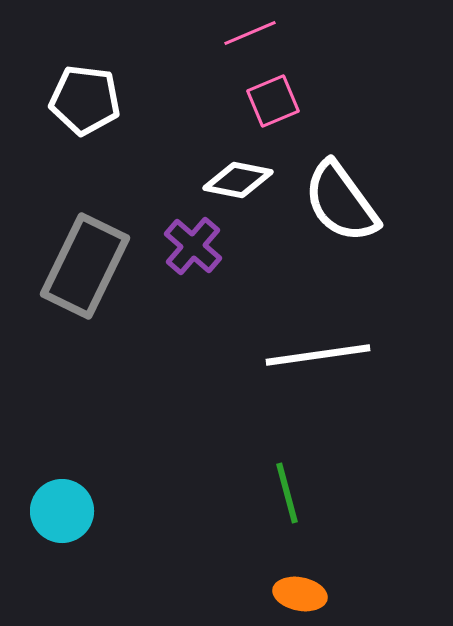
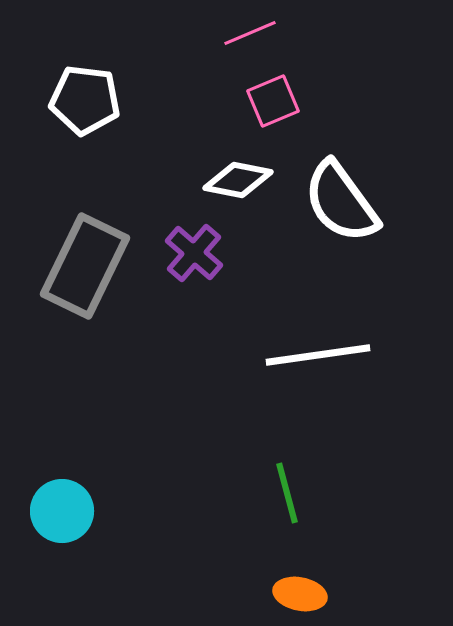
purple cross: moved 1 px right, 7 px down
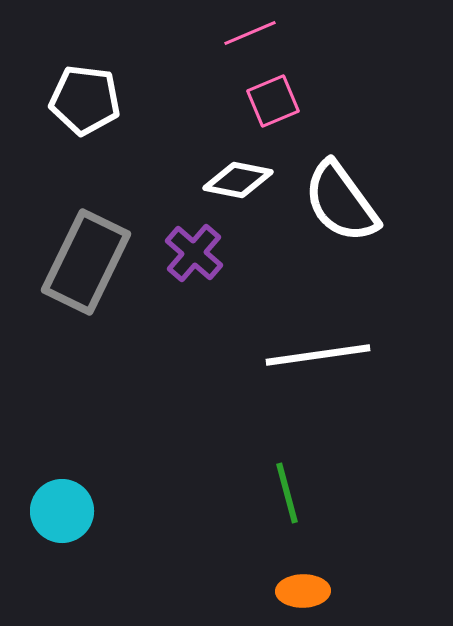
gray rectangle: moved 1 px right, 4 px up
orange ellipse: moved 3 px right, 3 px up; rotated 12 degrees counterclockwise
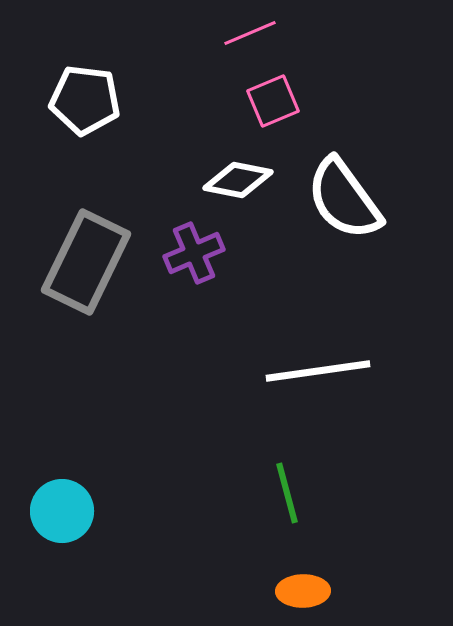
white semicircle: moved 3 px right, 3 px up
purple cross: rotated 26 degrees clockwise
white line: moved 16 px down
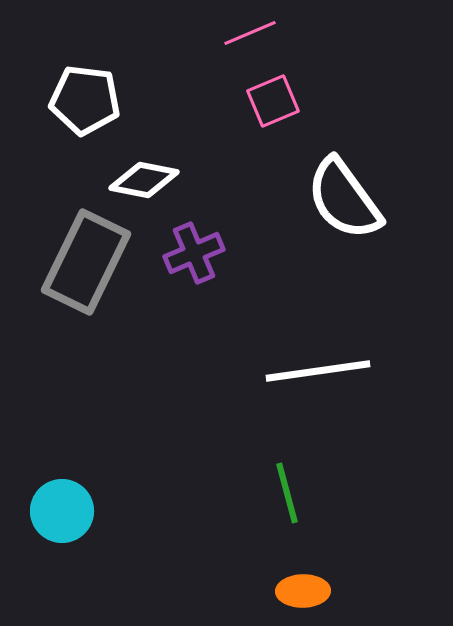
white diamond: moved 94 px left
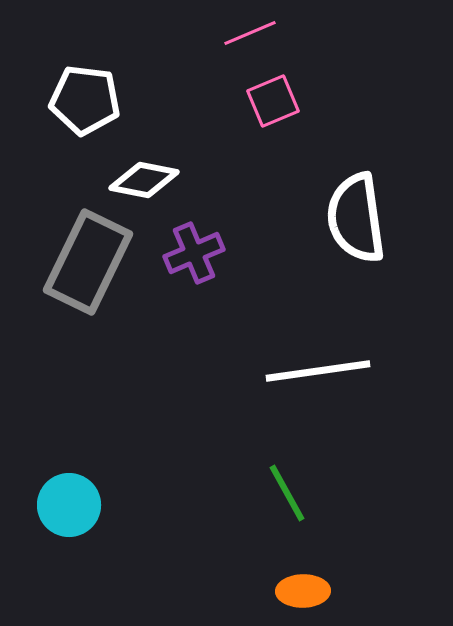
white semicircle: moved 12 px right, 19 px down; rotated 28 degrees clockwise
gray rectangle: moved 2 px right
green line: rotated 14 degrees counterclockwise
cyan circle: moved 7 px right, 6 px up
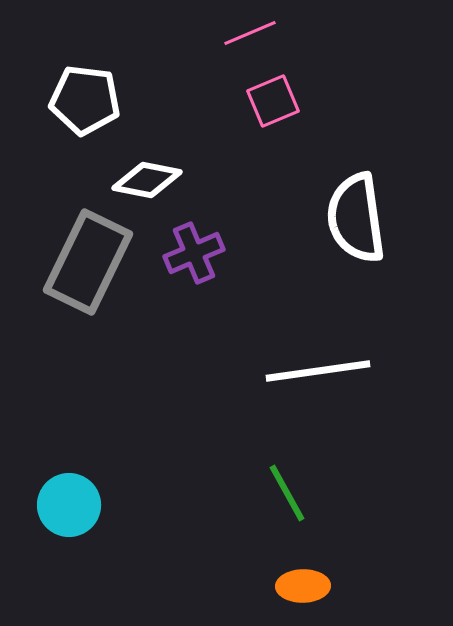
white diamond: moved 3 px right
orange ellipse: moved 5 px up
